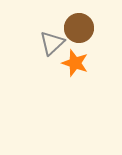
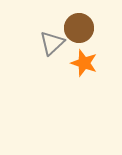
orange star: moved 9 px right
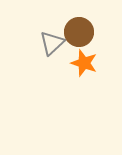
brown circle: moved 4 px down
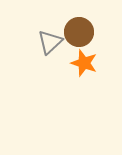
gray triangle: moved 2 px left, 1 px up
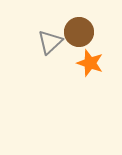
orange star: moved 6 px right
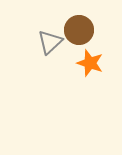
brown circle: moved 2 px up
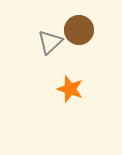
orange star: moved 20 px left, 26 px down
